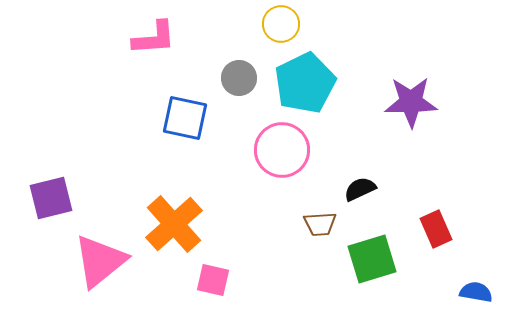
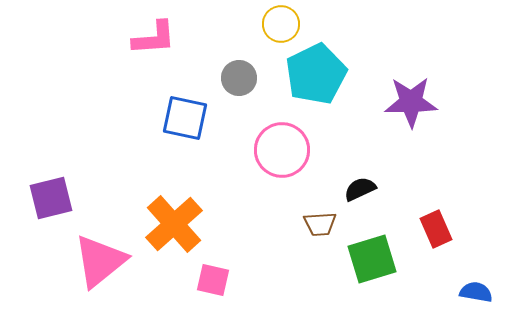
cyan pentagon: moved 11 px right, 9 px up
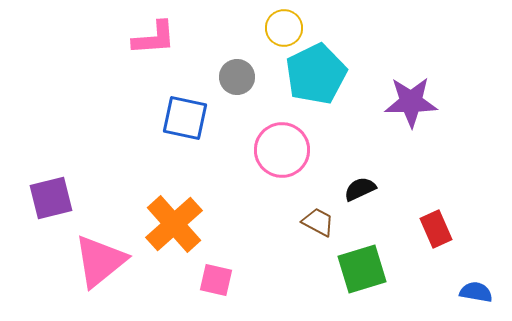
yellow circle: moved 3 px right, 4 px down
gray circle: moved 2 px left, 1 px up
brown trapezoid: moved 2 px left, 2 px up; rotated 148 degrees counterclockwise
green square: moved 10 px left, 10 px down
pink square: moved 3 px right
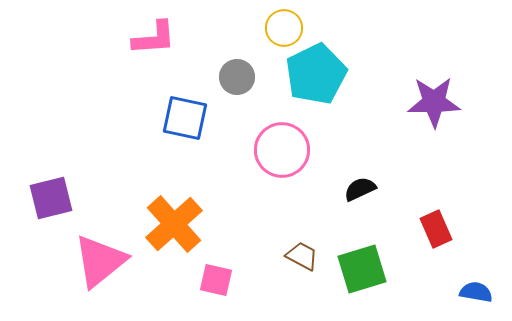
purple star: moved 23 px right
brown trapezoid: moved 16 px left, 34 px down
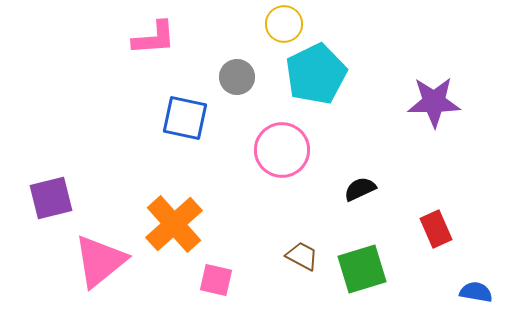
yellow circle: moved 4 px up
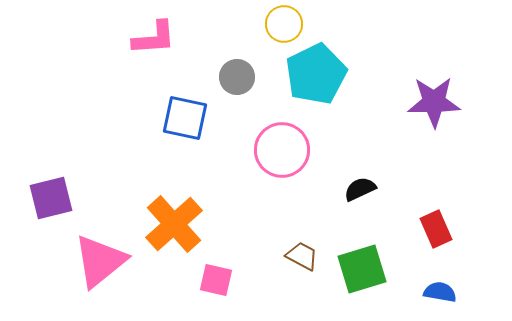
blue semicircle: moved 36 px left
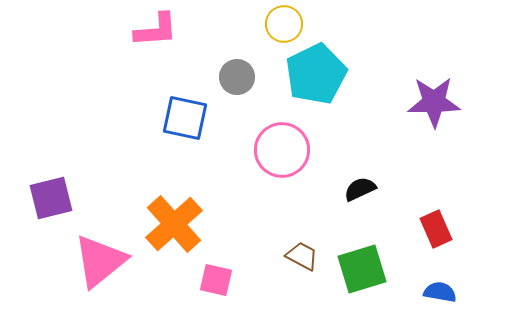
pink L-shape: moved 2 px right, 8 px up
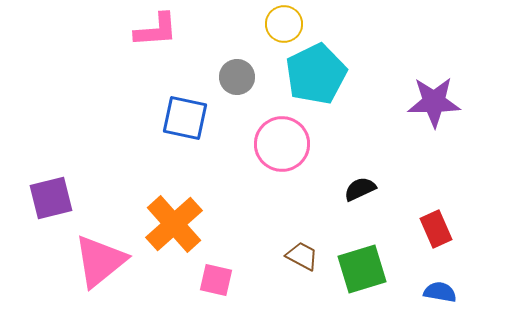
pink circle: moved 6 px up
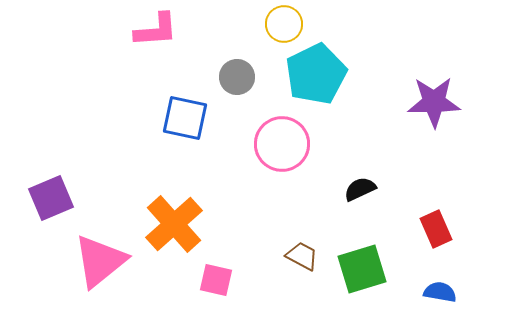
purple square: rotated 9 degrees counterclockwise
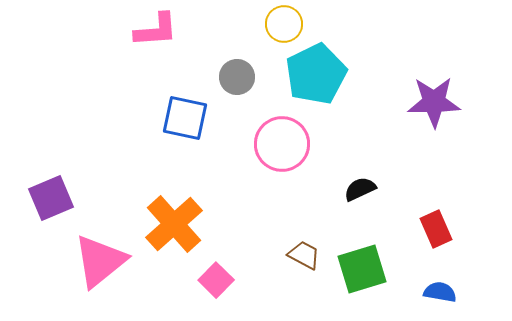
brown trapezoid: moved 2 px right, 1 px up
pink square: rotated 32 degrees clockwise
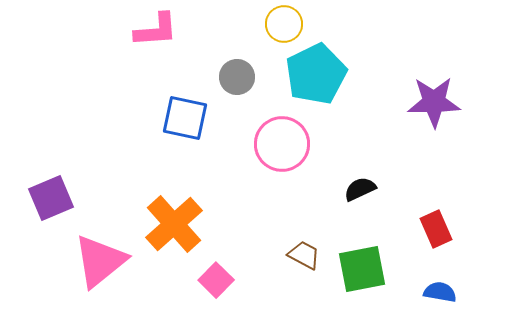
green square: rotated 6 degrees clockwise
